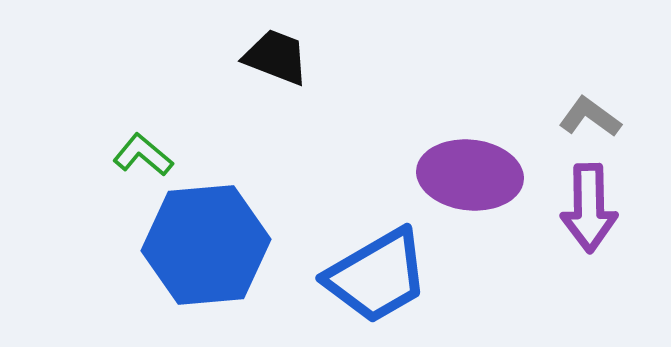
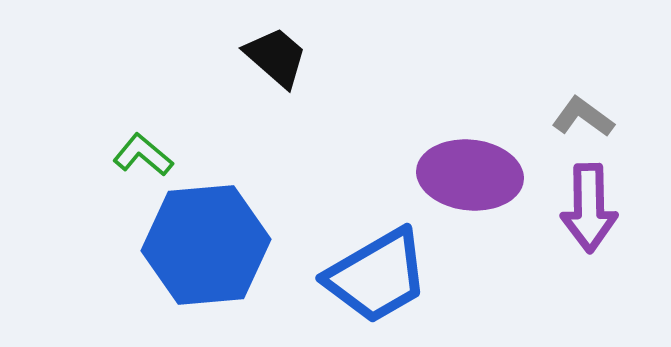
black trapezoid: rotated 20 degrees clockwise
gray L-shape: moved 7 px left
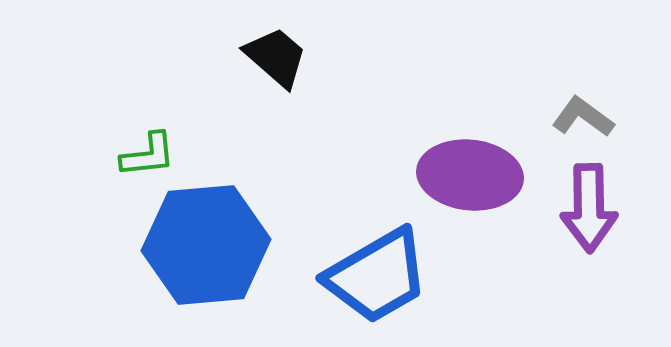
green L-shape: moved 5 px right; rotated 134 degrees clockwise
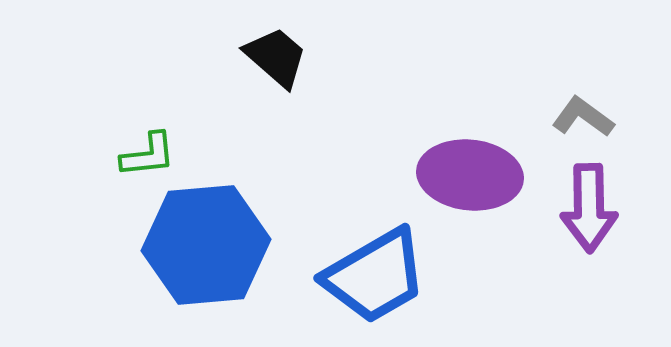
blue trapezoid: moved 2 px left
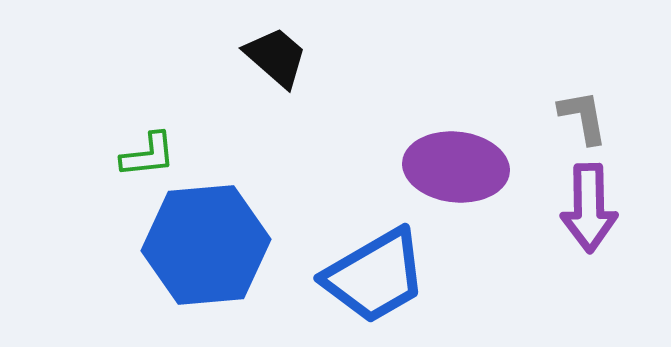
gray L-shape: rotated 44 degrees clockwise
purple ellipse: moved 14 px left, 8 px up
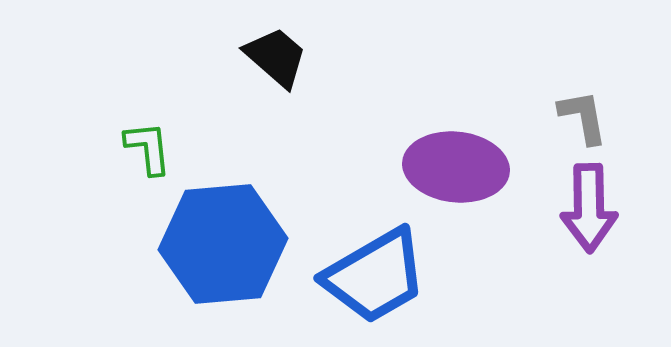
green L-shape: moved 7 px up; rotated 90 degrees counterclockwise
blue hexagon: moved 17 px right, 1 px up
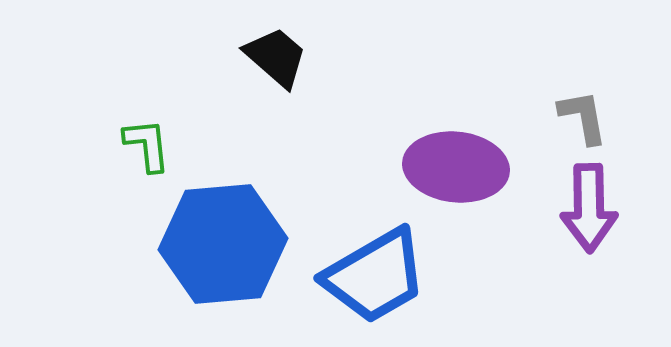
green L-shape: moved 1 px left, 3 px up
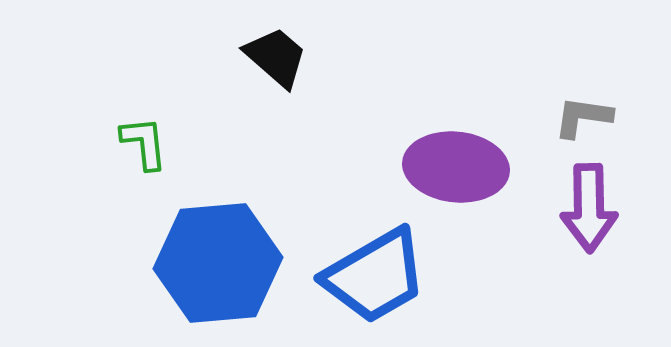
gray L-shape: rotated 72 degrees counterclockwise
green L-shape: moved 3 px left, 2 px up
blue hexagon: moved 5 px left, 19 px down
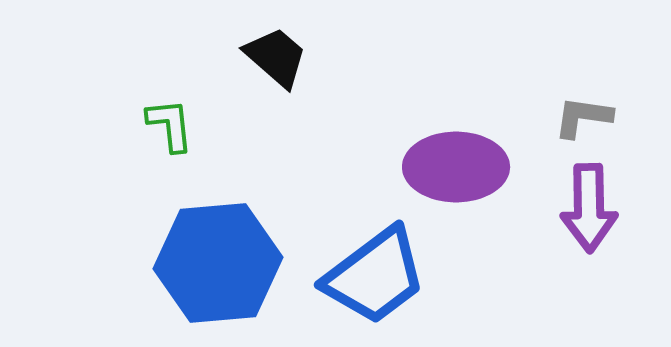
green L-shape: moved 26 px right, 18 px up
purple ellipse: rotated 6 degrees counterclockwise
blue trapezoid: rotated 7 degrees counterclockwise
